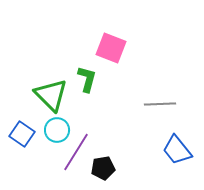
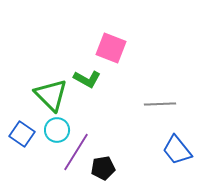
green L-shape: rotated 104 degrees clockwise
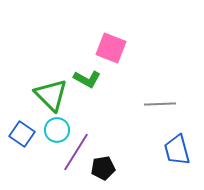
blue trapezoid: rotated 24 degrees clockwise
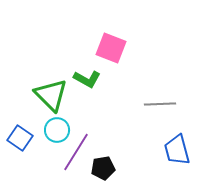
blue square: moved 2 px left, 4 px down
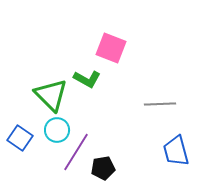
blue trapezoid: moved 1 px left, 1 px down
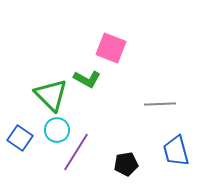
black pentagon: moved 23 px right, 4 px up
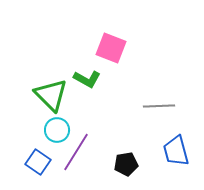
gray line: moved 1 px left, 2 px down
blue square: moved 18 px right, 24 px down
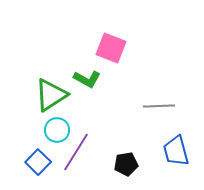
green triangle: rotated 42 degrees clockwise
blue square: rotated 10 degrees clockwise
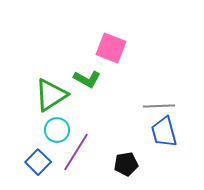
blue trapezoid: moved 12 px left, 19 px up
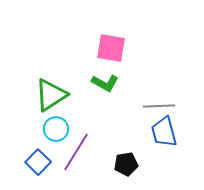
pink square: rotated 12 degrees counterclockwise
green L-shape: moved 18 px right, 4 px down
cyan circle: moved 1 px left, 1 px up
